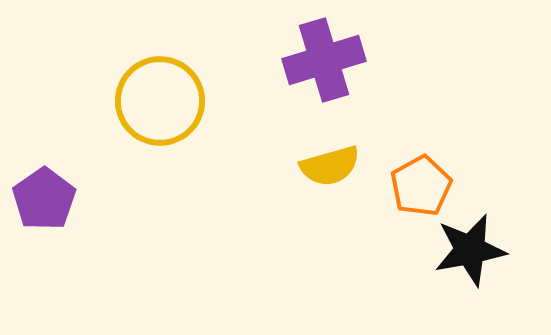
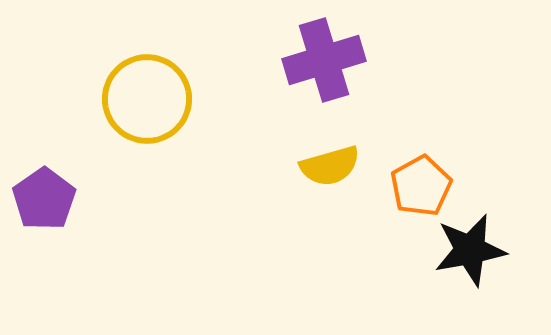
yellow circle: moved 13 px left, 2 px up
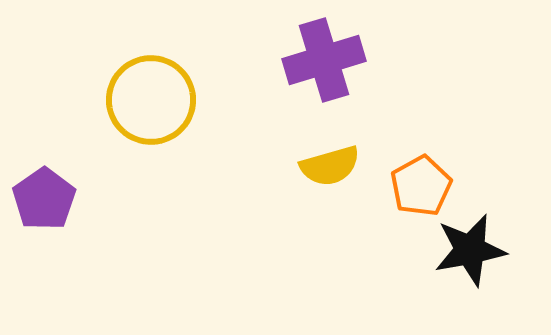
yellow circle: moved 4 px right, 1 px down
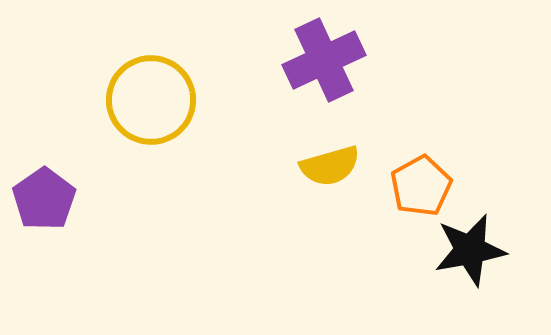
purple cross: rotated 8 degrees counterclockwise
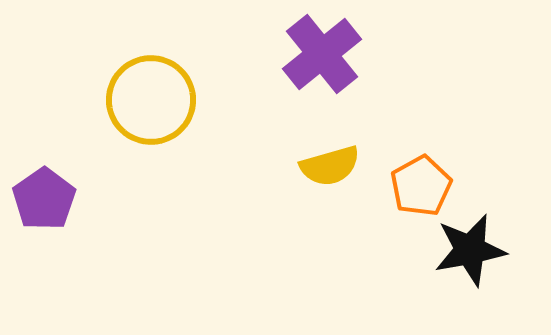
purple cross: moved 2 px left, 6 px up; rotated 14 degrees counterclockwise
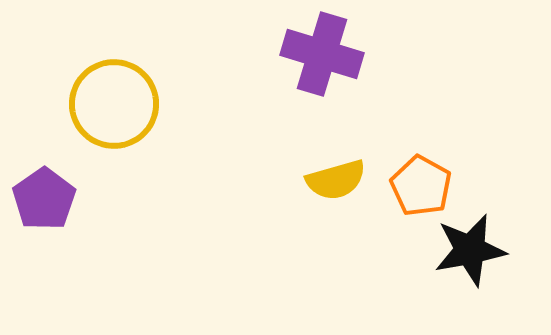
purple cross: rotated 34 degrees counterclockwise
yellow circle: moved 37 px left, 4 px down
yellow semicircle: moved 6 px right, 14 px down
orange pentagon: rotated 14 degrees counterclockwise
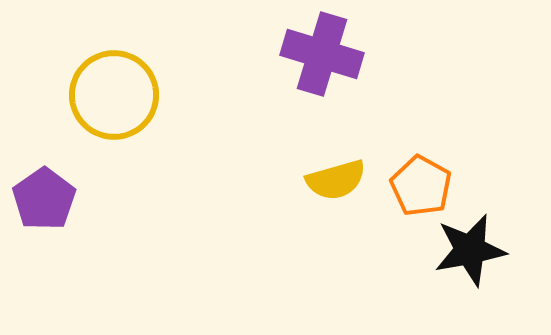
yellow circle: moved 9 px up
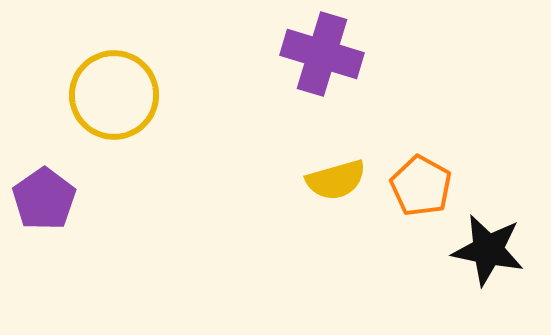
black star: moved 18 px right; rotated 22 degrees clockwise
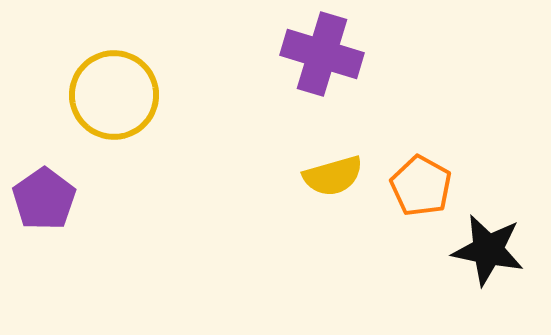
yellow semicircle: moved 3 px left, 4 px up
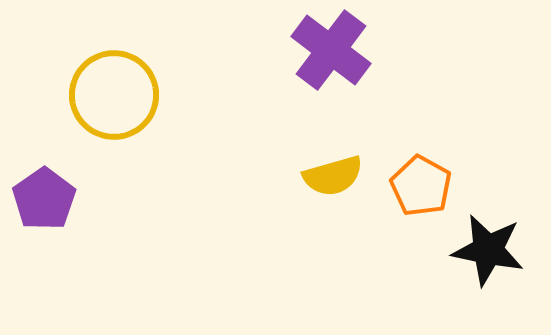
purple cross: moved 9 px right, 4 px up; rotated 20 degrees clockwise
